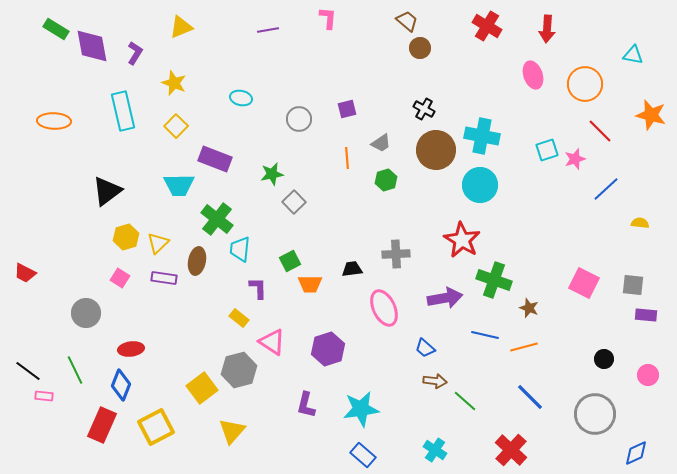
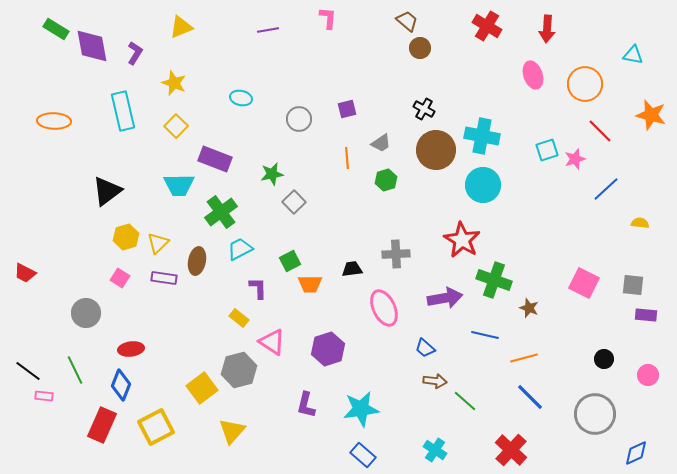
cyan circle at (480, 185): moved 3 px right
green cross at (217, 219): moved 4 px right, 7 px up; rotated 16 degrees clockwise
cyan trapezoid at (240, 249): rotated 56 degrees clockwise
orange line at (524, 347): moved 11 px down
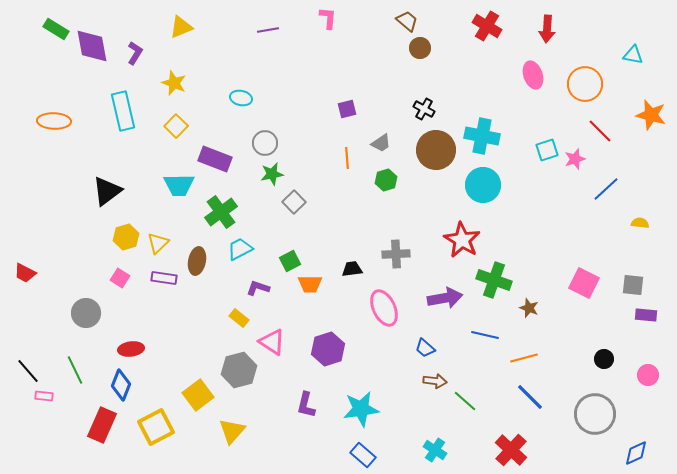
gray circle at (299, 119): moved 34 px left, 24 px down
purple L-shape at (258, 288): rotated 70 degrees counterclockwise
black line at (28, 371): rotated 12 degrees clockwise
yellow square at (202, 388): moved 4 px left, 7 px down
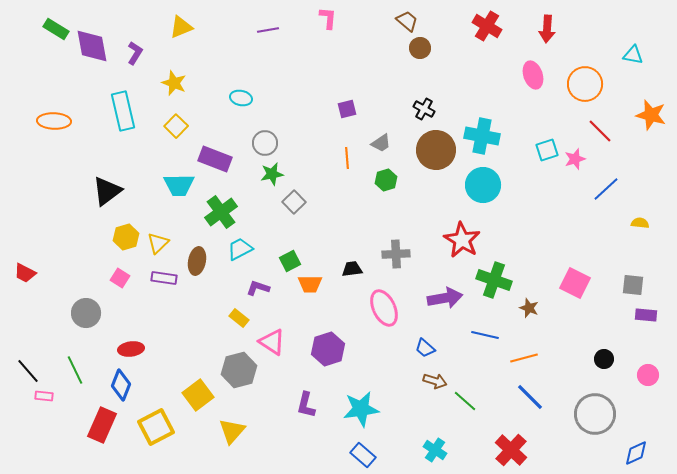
pink square at (584, 283): moved 9 px left
brown arrow at (435, 381): rotated 10 degrees clockwise
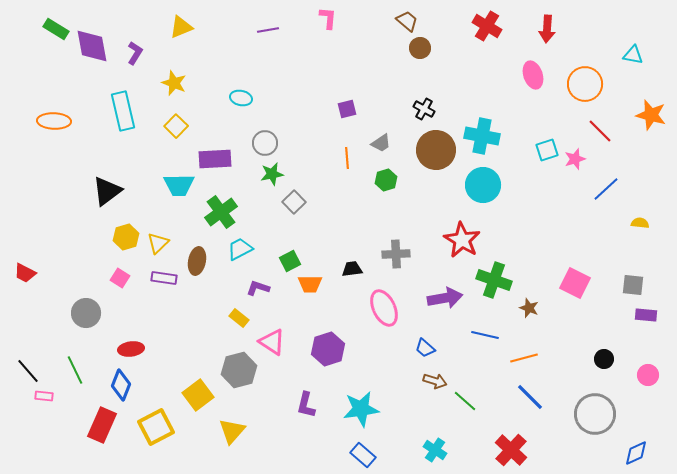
purple rectangle at (215, 159): rotated 24 degrees counterclockwise
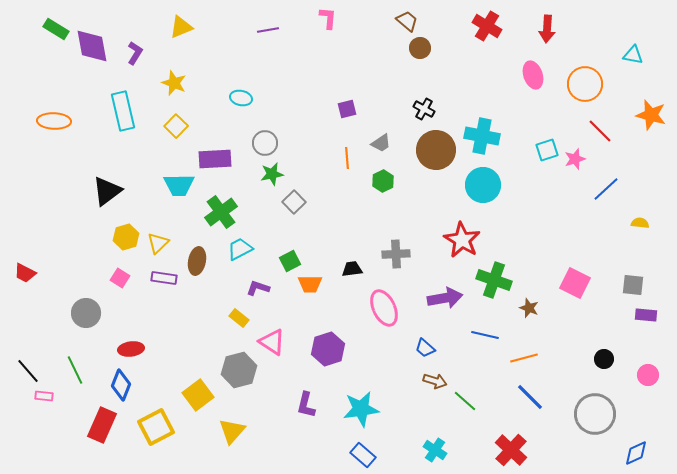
green hexagon at (386, 180): moved 3 px left, 1 px down; rotated 10 degrees counterclockwise
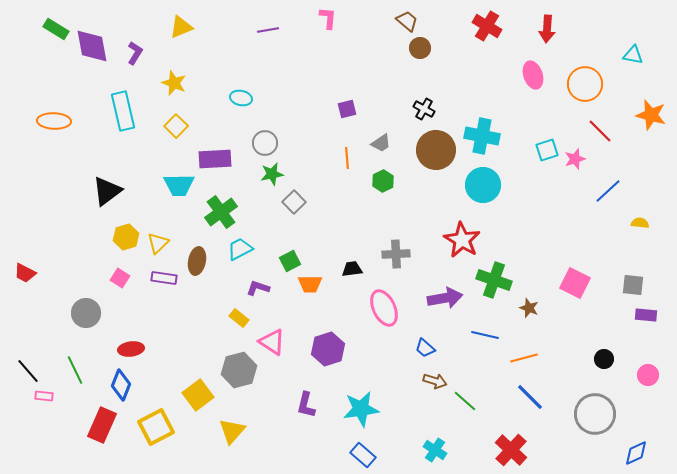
blue line at (606, 189): moved 2 px right, 2 px down
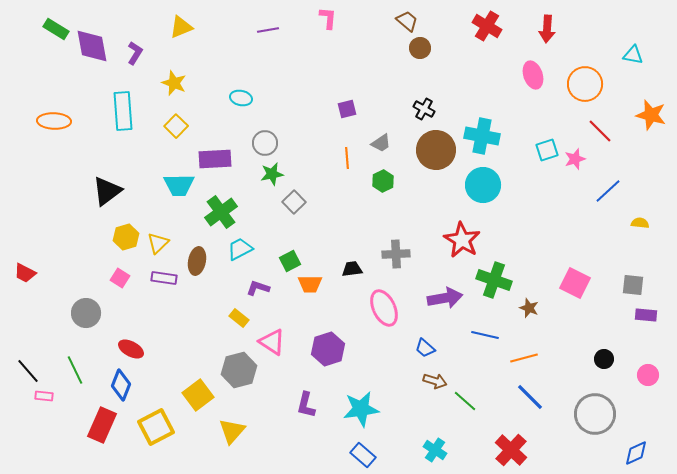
cyan rectangle at (123, 111): rotated 9 degrees clockwise
red ellipse at (131, 349): rotated 35 degrees clockwise
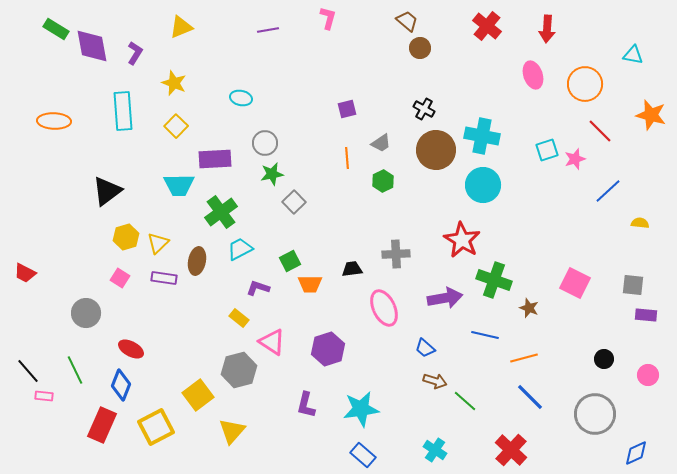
pink L-shape at (328, 18): rotated 10 degrees clockwise
red cross at (487, 26): rotated 8 degrees clockwise
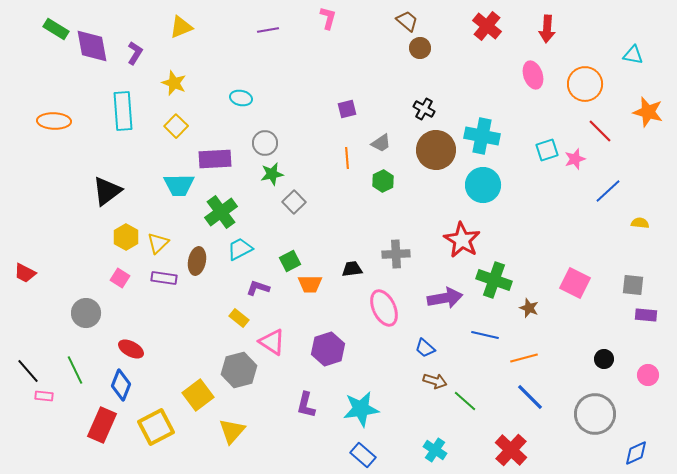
orange star at (651, 115): moved 3 px left, 3 px up
yellow hexagon at (126, 237): rotated 15 degrees counterclockwise
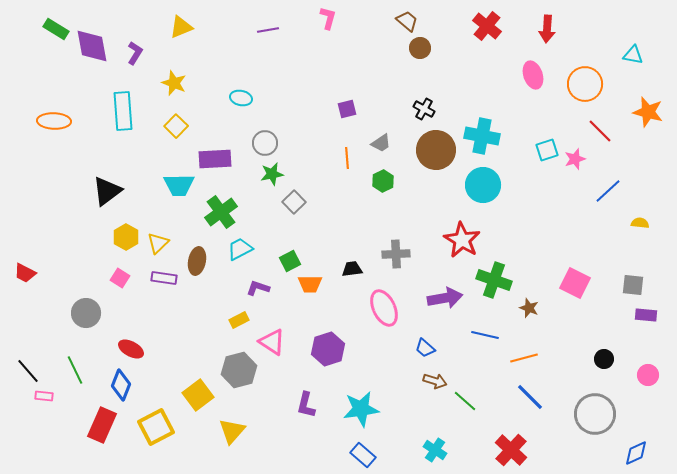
yellow rectangle at (239, 318): moved 2 px down; rotated 66 degrees counterclockwise
